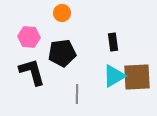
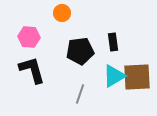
black pentagon: moved 18 px right, 2 px up
black L-shape: moved 2 px up
gray line: moved 3 px right; rotated 18 degrees clockwise
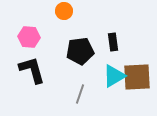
orange circle: moved 2 px right, 2 px up
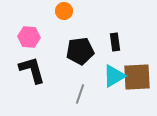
black rectangle: moved 2 px right
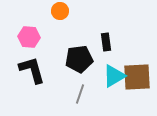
orange circle: moved 4 px left
black rectangle: moved 9 px left
black pentagon: moved 1 px left, 8 px down
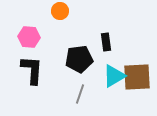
black L-shape: rotated 20 degrees clockwise
